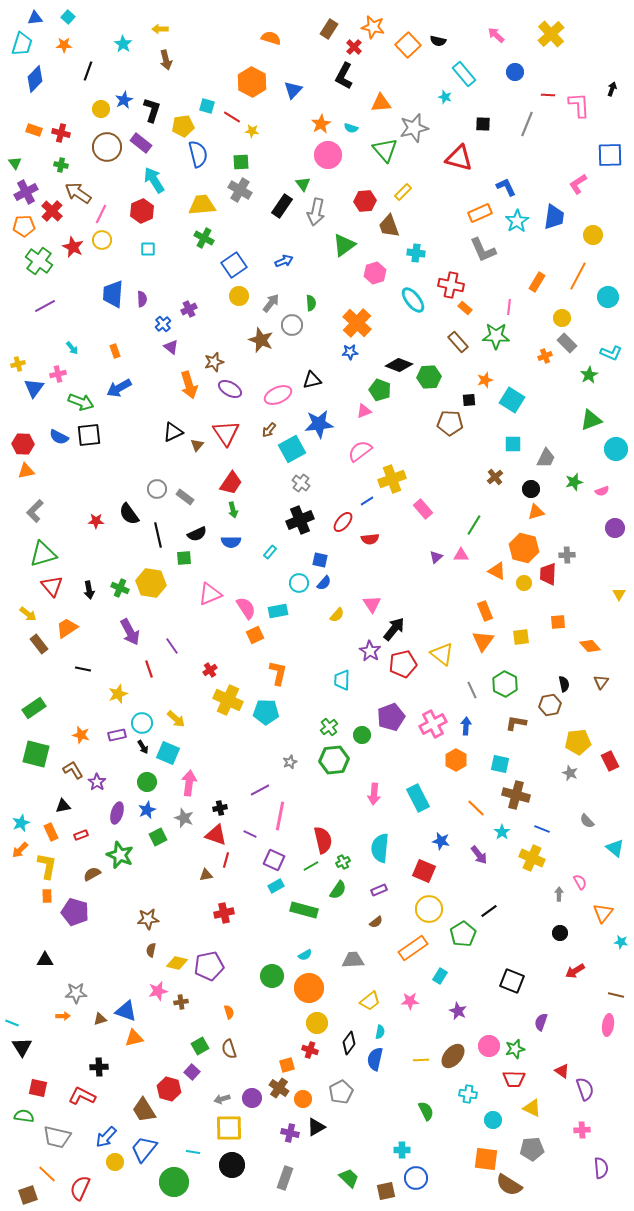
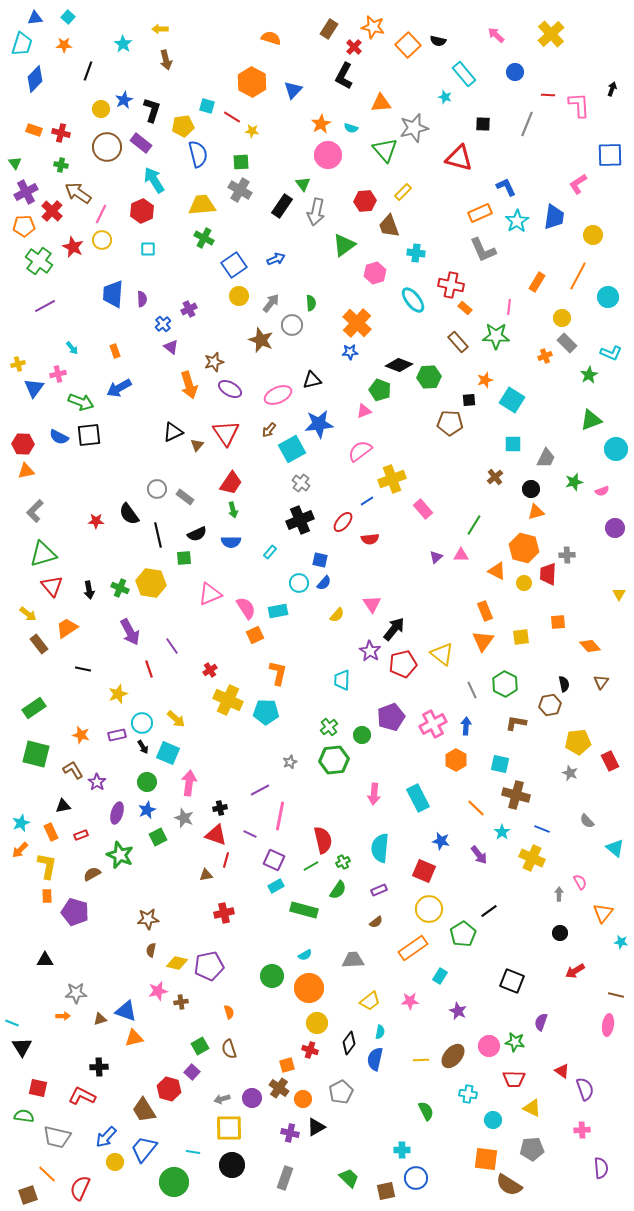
blue arrow at (284, 261): moved 8 px left, 2 px up
green star at (515, 1049): moved 7 px up; rotated 24 degrees clockwise
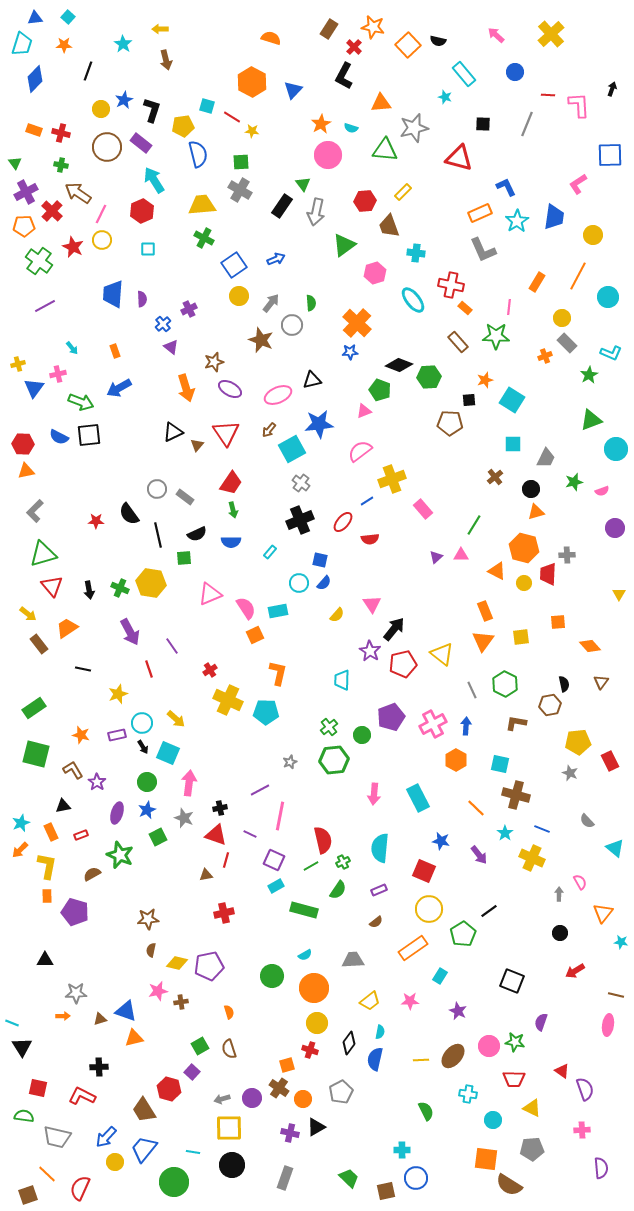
green triangle at (385, 150): rotated 44 degrees counterclockwise
orange arrow at (189, 385): moved 3 px left, 3 px down
cyan star at (502, 832): moved 3 px right, 1 px down
orange circle at (309, 988): moved 5 px right
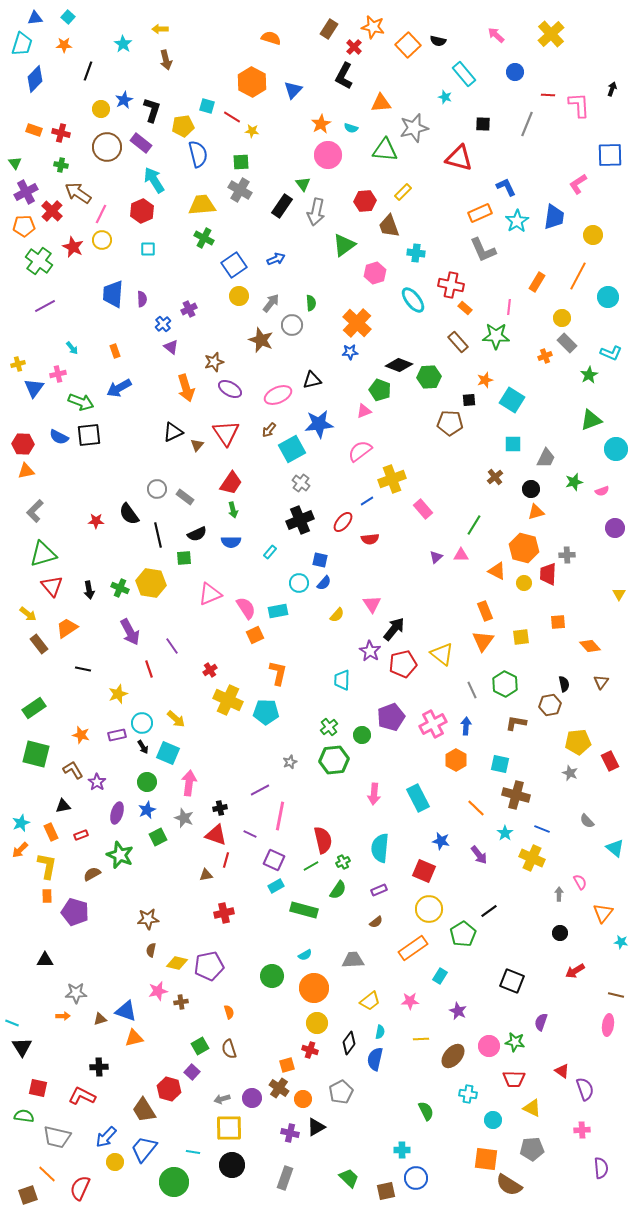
yellow line at (421, 1060): moved 21 px up
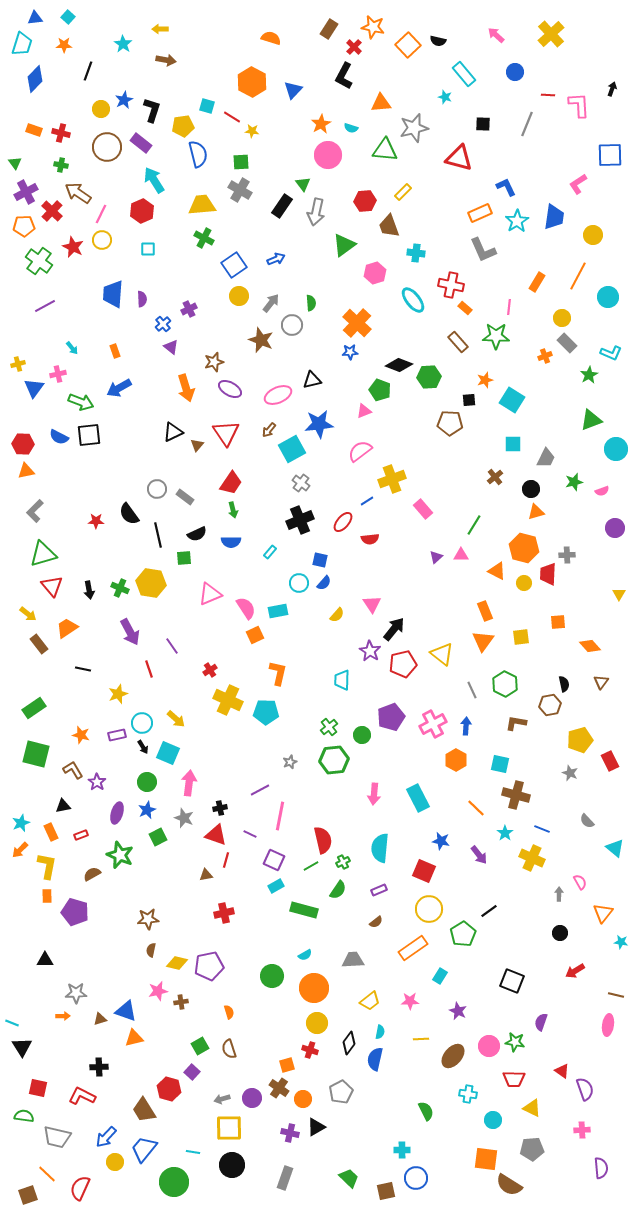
brown arrow at (166, 60): rotated 66 degrees counterclockwise
yellow pentagon at (578, 742): moved 2 px right, 2 px up; rotated 10 degrees counterclockwise
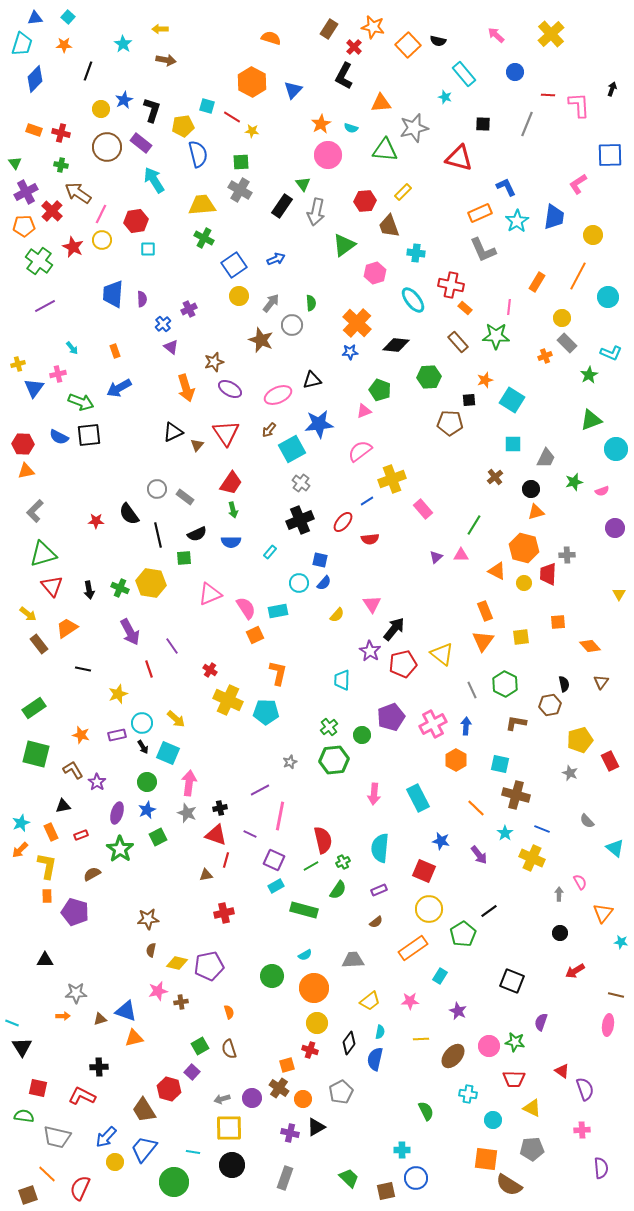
red hexagon at (142, 211): moved 6 px left, 10 px down; rotated 15 degrees clockwise
black diamond at (399, 365): moved 3 px left, 20 px up; rotated 16 degrees counterclockwise
red cross at (210, 670): rotated 24 degrees counterclockwise
gray star at (184, 818): moved 3 px right, 5 px up
green star at (120, 855): moved 6 px up; rotated 12 degrees clockwise
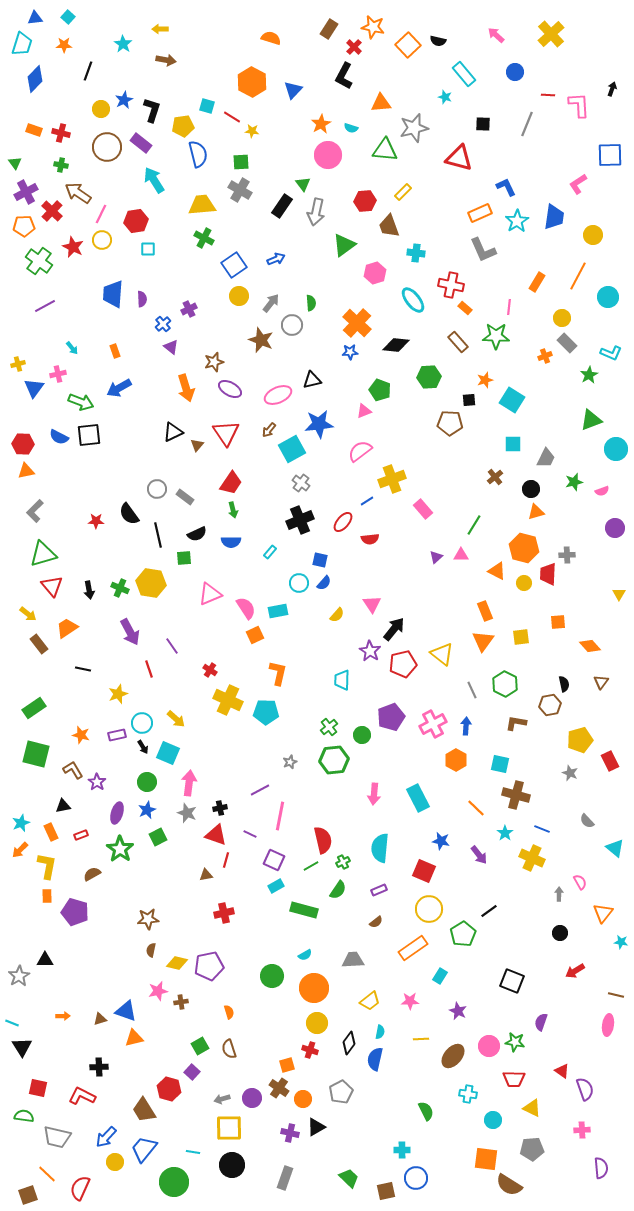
gray star at (76, 993): moved 57 px left, 17 px up; rotated 30 degrees counterclockwise
